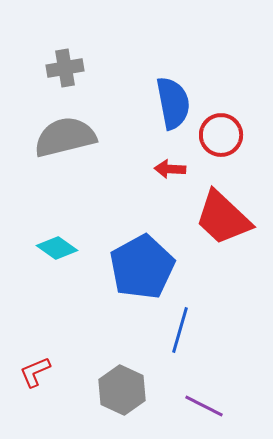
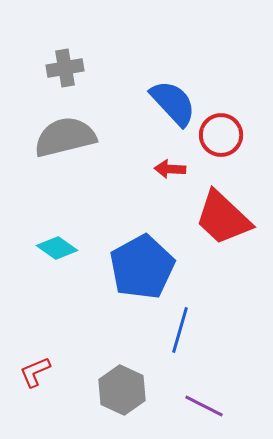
blue semicircle: rotated 32 degrees counterclockwise
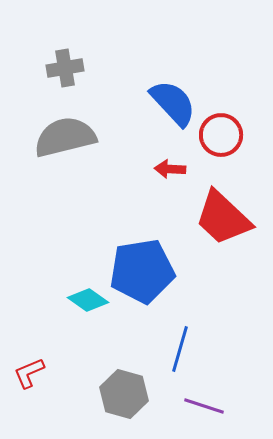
cyan diamond: moved 31 px right, 52 px down
blue pentagon: moved 4 px down; rotated 20 degrees clockwise
blue line: moved 19 px down
red L-shape: moved 6 px left, 1 px down
gray hexagon: moved 2 px right, 4 px down; rotated 9 degrees counterclockwise
purple line: rotated 9 degrees counterclockwise
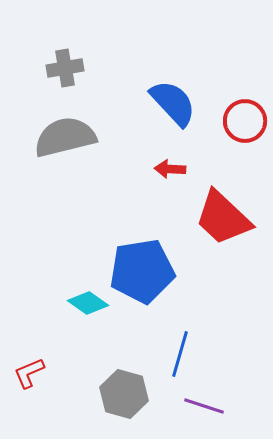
red circle: moved 24 px right, 14 px up
cyan diamond: moved 3 px down
blue line: moved 5 px down
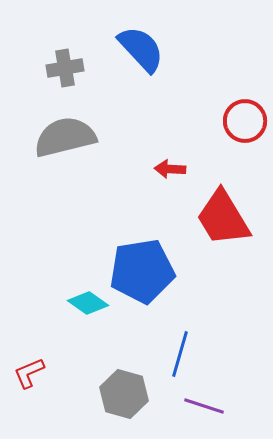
blue semicircle: moved 32 px left, 54 px up
red trapezoid: rotated 16 degrees clockwise
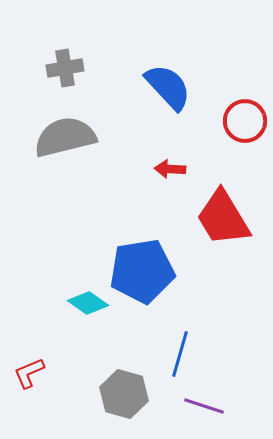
blue semicircle: moved 27 px right, 38 px down
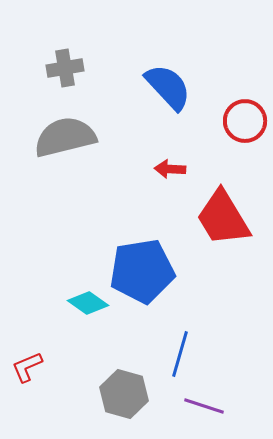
red L-shape: moved 2 px left, 6 px up
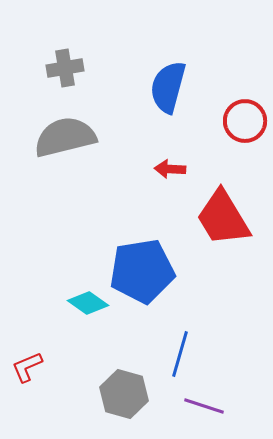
blue semicircle: rotated 122 degrees counterclockwise
